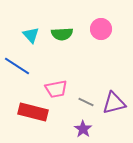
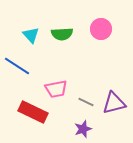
red rectangle: rotated 12 degrees clockwise
purple star: rotated 18 degrees clockwise
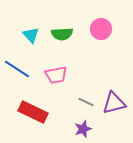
blue line: moved 3 px down
pink trapezoid: moved 14 px up
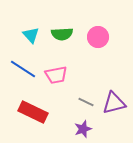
pink circle: moved 3 px left, 8 px down
blue line: moved 6 px right
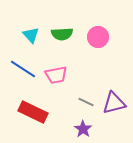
purple star: rotated 18 degrees counterclockwise
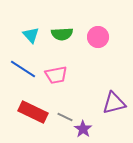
gray line: moved 21 px left, 15 px down
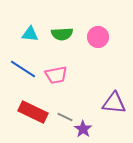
cyan triangle: moved 1 px left, 1 px up; rotated 42 degrees counterclockwise
purple triangle: rotated 20 degrees clockwise
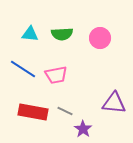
pink circle: moved 2 px right, 1 px down
red rectangle: rotated 16 degrees counterclockwise
gray line: moved 6 px up
